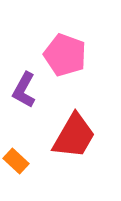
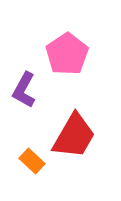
pink pentagon: moved 2 px right, 1 px up; rotated 18 degrees clockwise
orange rectangle: moved 16 px right
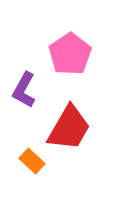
pink pentagon: moved 3 px right
red trapezoid: moved 5 px left, 8 px up
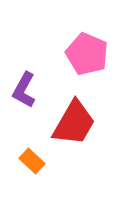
pink pentagon: moved 17 px right; rotated 15 degrees counterclockwise
red trapezoid: moved 5 px right, 5 px up
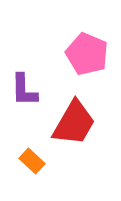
purple L-shape: rotated 30 degrees counterclockwise
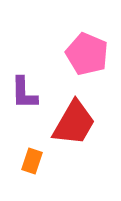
purple L-shape: moved 3 px down
orange rectangle: rotated 65 degrees clockwise
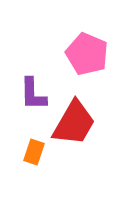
purple L-shape: moved 9 px right, 1 px down
orange rectangle: moved 2 px right, 9 px up
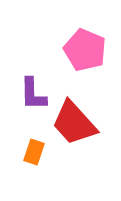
pink pentagon: moved 2 px left, 4 px up
red trapezoid: rotated 108 degrees clockwise
